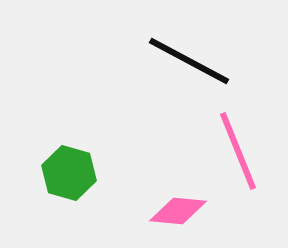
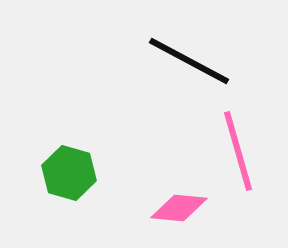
pink line: rotated 6 degrees clockwise
pink diamond: moved 1 px right, 3 px up
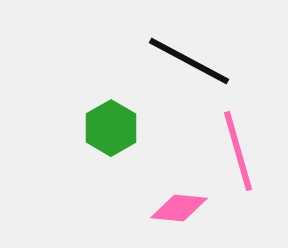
green hexagon: moved 42 px right, 45 px up; rotated 14 degrees clockwise
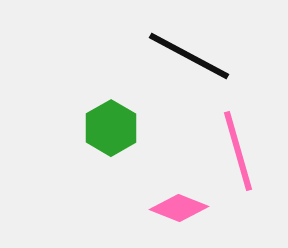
black line: moved 5 px up
pink diamond: rotated 16 degrees clockwise
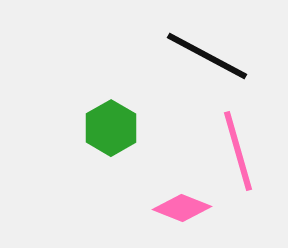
black line: moved 18 px right
pink diamond: moved 3 px right
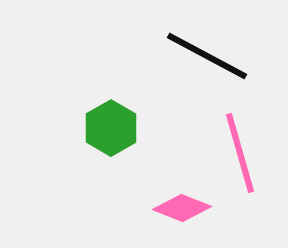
pink line: moved 2 px right, 2 px down
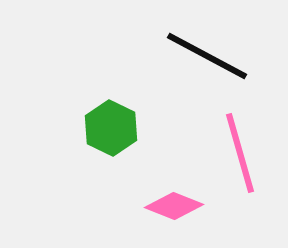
green hexagon: rotated 4 degrees counterclockwise
pink diamond: moved 8 px left, 2 px up
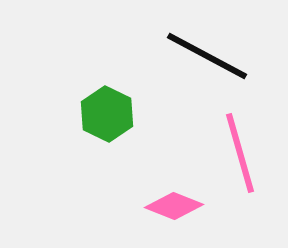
green hexagon: moved 4 px left, 14 px up
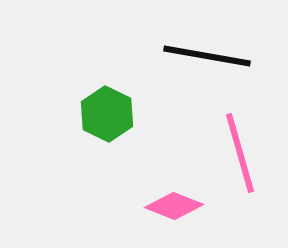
black line: rotated 18 degrees counterclockwise
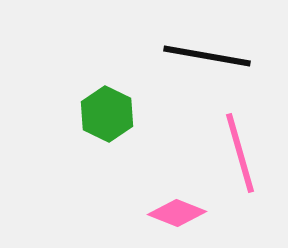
pink diamond: moved 3 px right, 7 px down
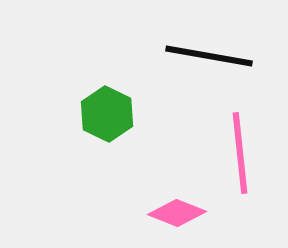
black line: moved 2 px right
pink line: rotated 10 degrees clockwise
